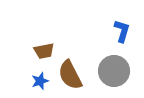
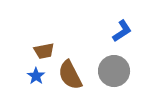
blue L-shape: rotated 40 degrees clockwise
blue star: moved 4 px left, 5 px up; rotated 18 degrees counterclockwise
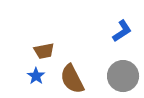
gray circle: moved 9 px right, 5 px down
brown semicircle: moved 2 px right, 4 px down
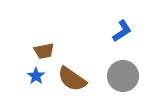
brown semicircle: rotated 28 degrees counterclockwise
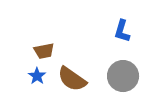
blue L-shape: rotated 140 degrees clockwise
blue star: moved 1 px right
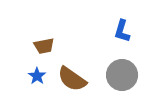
brown trapezoid: moved 5 px up
gray circle: moved 1 px left, 1 px up
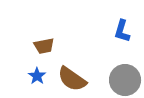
gray circle: moved 3 px right, 5 px down
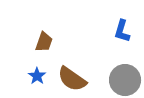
brown trapezoid: moved 4 px up; rotated 60 degrees counterclockwise
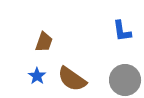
blue L-shape: rotated 25 degrees counterclockwise
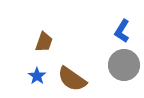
blue L-shape: rotated 40 degrees clockwise
gray circle: moved 1 px left, 15 px up
